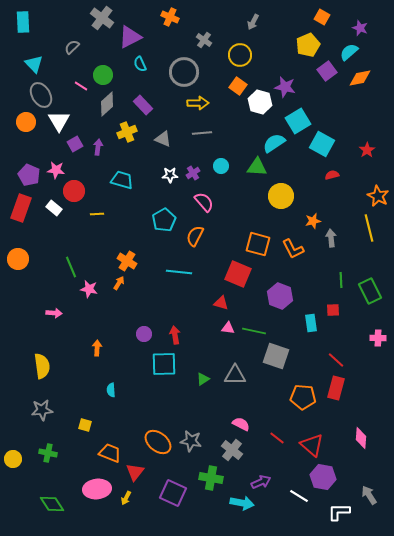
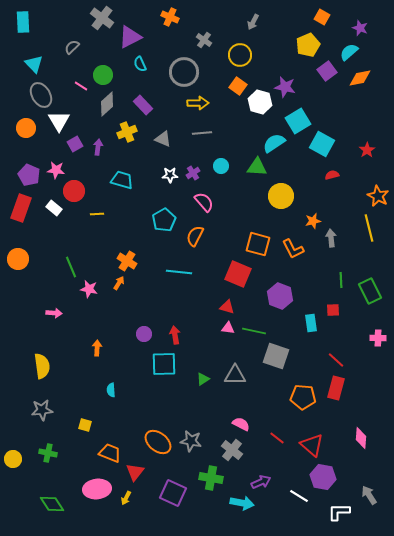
orange circle at (26, 122): moved 6 px down
red triangle at (221, 303): moved 6 px right, 4 px down
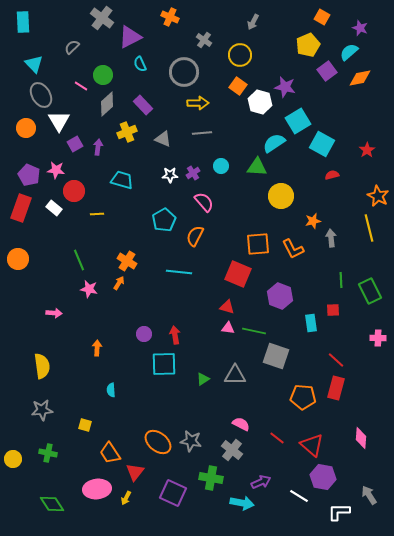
orange square at (258, 244): rotated 20 degrees counterclockwise
green line at (71, 267): moved 8 px right, 7 px up
orange trapezoid at (110, 453): rotated 145 degrees counterclockwise
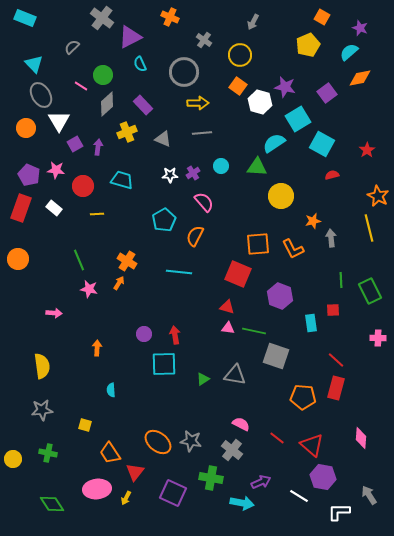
cyan rectangle at (23, 22): moved 2 px right, 4 px up; rotated 65 degrees counterclockwise
purple square at (327, 71): moved 22 px down
cyan square at (298, 121): moved 2 px up
red circle at (74, 191): moved 9 px right, 5 px up
gray triangle at (235, 375): rotated 10 degrees clockwise
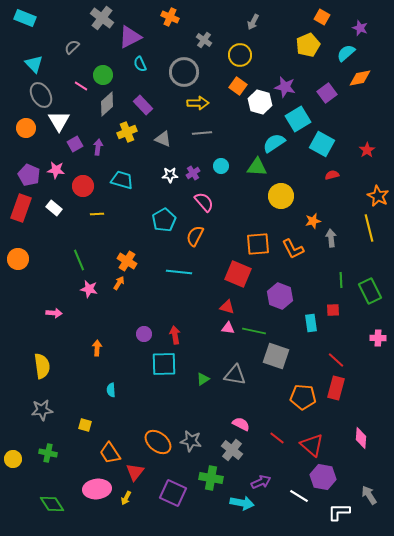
cyan semicircle at (349, 52): moved 3 px left, 1 px down
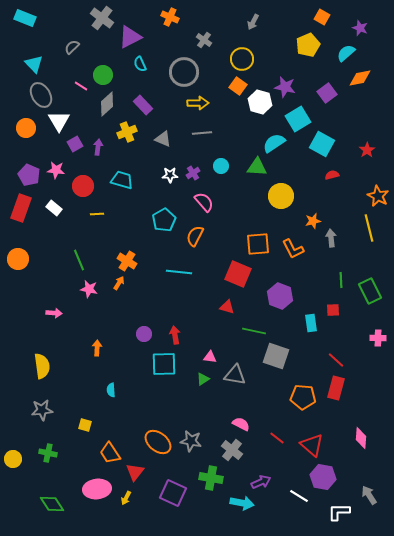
yellow circle at (240, 55): moved 2 px right, 4 px down
pink triangle at (228, 328): moved 18 px left, 29 px down
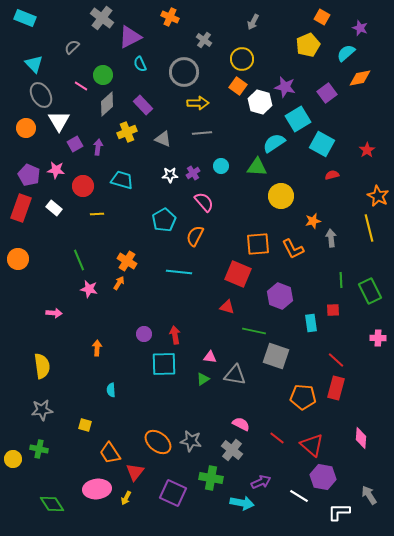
green cross at (48, 453): moved 9 px left, 4 px up
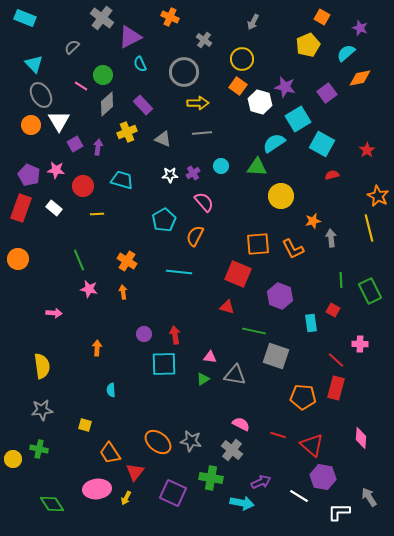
orange circle at (26, 128): moved 5 px right, 3 px up
orange arrow at (119, 283): moved 4 px right, 9 px down; rotated 40 degrees counterclockwise
red square at (333, 310): rotated 32 degrees clockwise
pink cross at (378, 338): moved 18 px left, 6 px down
red line at (277, 438): moved 1 px right, 3 px up; rotated 21 degrees counterclockwise
gray arrow at (369, 495): moved 2 px down
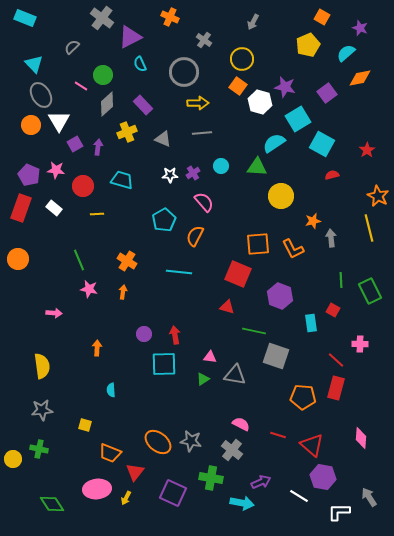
orange arrow at (123, 292): rotated 16 degrees clockwise
orange trapezoid at (110, 453): rotated 35 degrees counterclockwise
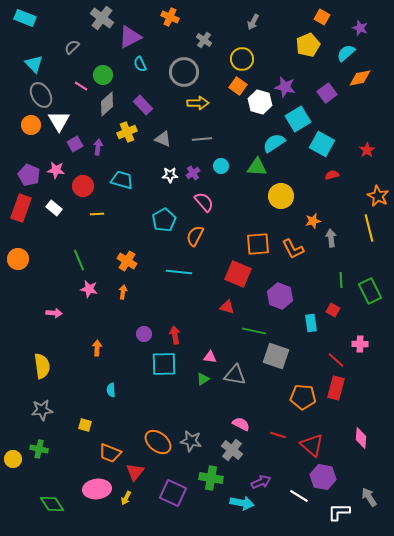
gray line at (202, 133): moved 6 px down
